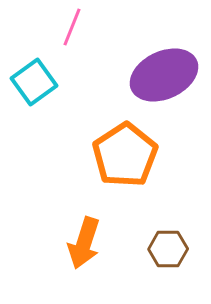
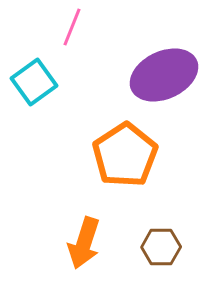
brown hexagon: moved 7 px left, 2 px up
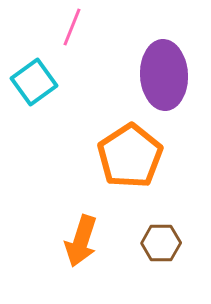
purple ellipse: rotated 68 degrees counterclockwise
orange pentagon: moved 5 px right, 1 px down
orange arrow: moved 3 px left, 2 px up
brown hexagon: moved 4 px up
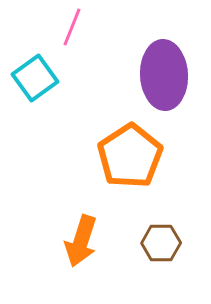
cyan square: moved 1 px right, 4 px up
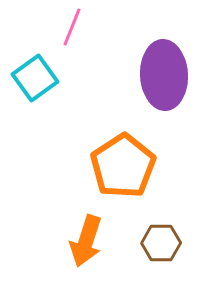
orange pentagon: moved 7 px left, 10 px down
orange arrow: moved 5 px right
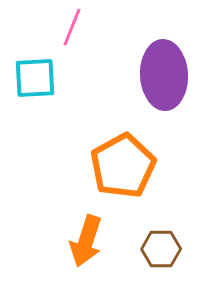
cyan square: rotated 33 degrees clockwise
orange pentagon: rotated 4 degrees clockwise
brown hexagon: moved 6 px down
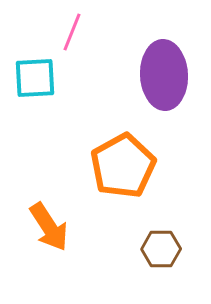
pink line: moved 5 px down
orange arrow: moved 37 px left, 14 px up; rotated 51 degrees counterclockwise
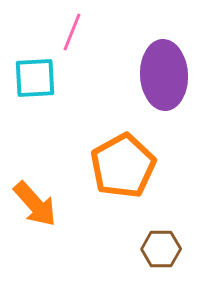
orange arrow: moved 14 px left, 23 px up; rotated 9 degrees counterclockwise
